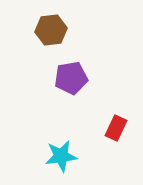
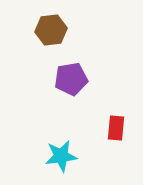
purple pentagon: moved 1 px down
red rectangle: rotated 20 degrees counterclockwise
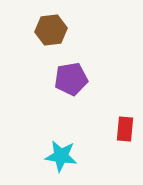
red rectangle: moved 9 px right, 1 px down
cyan star: rotated 16 degrees clockwise
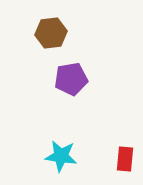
brown hexagon: moved 3 px down
red rectangle: moved 30 px down
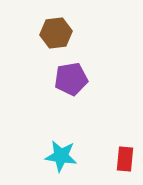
brown hexagon: moved 5 px right
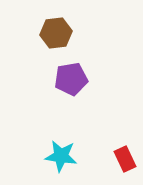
red rectangle: rotated 30 degrees counterclockwise
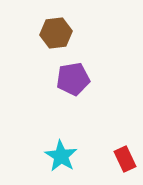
purple pentagon: moved 2 px right
cyan star: rotated 24 degrees clockwise
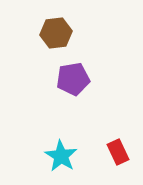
red rectangle: moved 7 px left, 7 px up
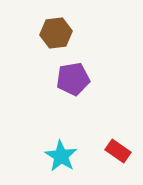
red rectangle: moved 1 px up; rotated 30 degrees counterclockwise
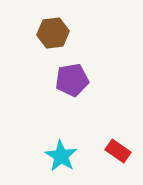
brown hexagon: moved 3 px left
purple pentagon: moved 1 px left, 1 px down
